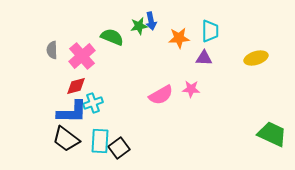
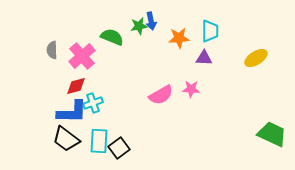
yellow ellipse: rotated 15 degrees counterclockwise
cyan rectangle: moved 1 px left
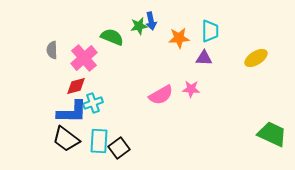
pink cross: moved 2 px right, 2 px down
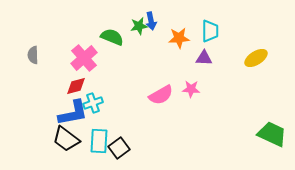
gray semicircle: moved 19 px left, 5 px down
blue L-shape: moved 1 px right, 1 px down; rotated 12 degrees counterclockwise
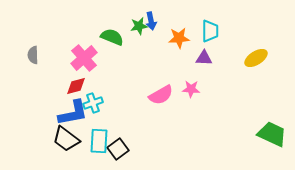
black square: moved 1 px left, 1 px down
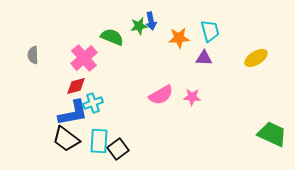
cyan trapezoid: rotated 15 degrees counterclockwise
pink star: moved 1 px right, 8 px down
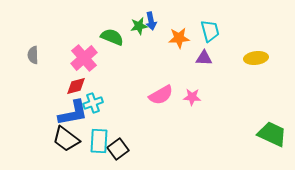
yellow ellipse: rotated 25 degrees clockwise
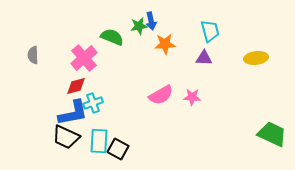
orange star: moved 14 px left, 6 px down
black trapezoid: moved 2 px up; rotated 12 degrees counterclockwise
black square: rotated 25 degrees counterclockwise
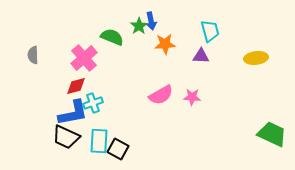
green star: rotated 24 degrees counterclockwise
purple triangle: moved 3 px left, 2 px up
